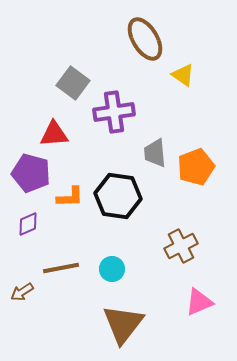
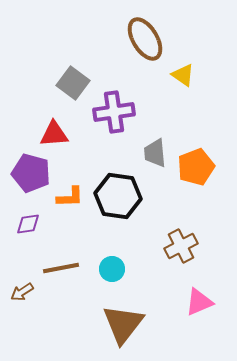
purple diamond: rotated 15 degrees clockwise
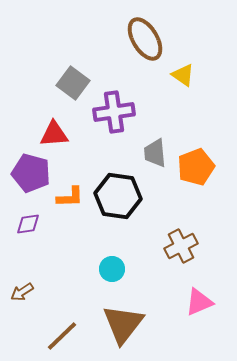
brown line: moved 1 px right, 68 px down; rotated 33 degrees counterclockwise
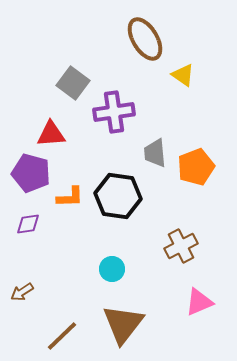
red triangle: moved 3 px left
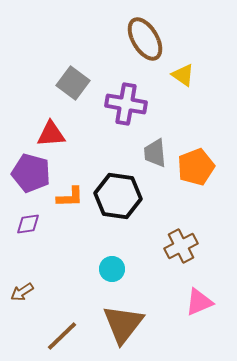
purple cross: moved 12 px right, 8 px up; rotated 18 degrees clockwise
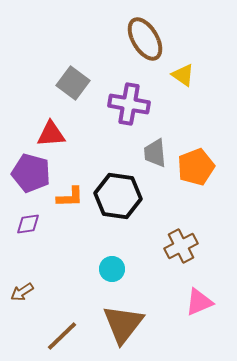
purple cross: moved 3 px right
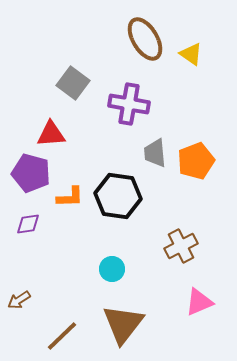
yellow triangle: moved 8 px right, 21 px up
orange pentagon: moved 6 px up
brown arrow: moved 3 px left, 8 px down
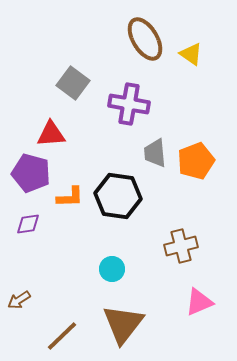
brown cross: rotated 12 degrees clockwise
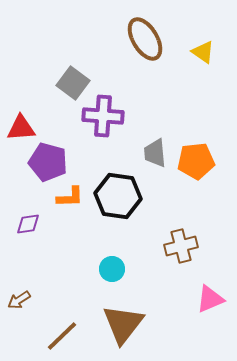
yellow triangle: moved 12 px right, 2 px up
purple cross: moved 26 px left, 12 px down; rotated 6 degrees counterclockwise
red triangle: moved 30 px left, 6 px up
orange pentagon: rotated 15 degrees clockwise
purple pentagon: moved 17 px right, 11 px up
pink triangle: moved 11 px right, 3 px up
